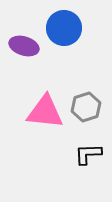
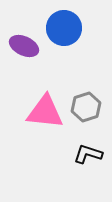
purple ellipse: rotated 8 degrees clockwise
black L-shape: rotated 20 degrees clockwise
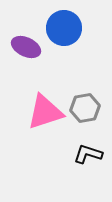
purple ellipse: moved 2 px right, 1 px down
gray hexagon: moved 1 px left, 1 px down; rotated 8 degrees clockwise
pink triangle: rotated 24 degrees counterclockwise
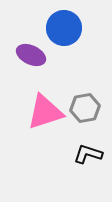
purple ellipse: moved 5 px right, 8 px down
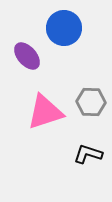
purple ellipse: moved 4 px left, 1 px down; rotated 24 degrees clockwise
gray hexagon: moved 6 px right, 6 px up; rotated 12 degrees clockwise
